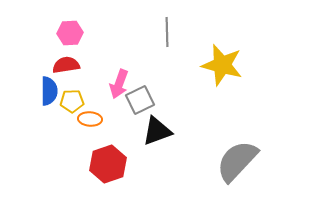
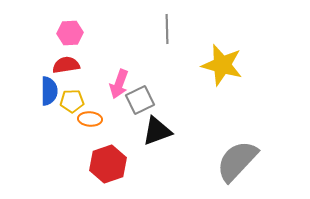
gray line: moved 3 px up
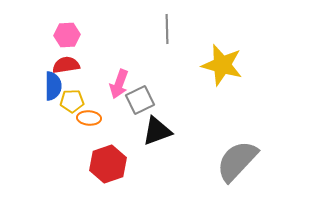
pink hexagon: moved 3 px left, 2 px down
blue semicircle: moved 4 px right, 5 px up
orange ellipse: moved 1 px left, 1 px up
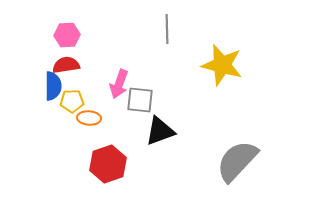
gray square: rotated 32 degrees clockwise
black triangle: moved 3 px right
